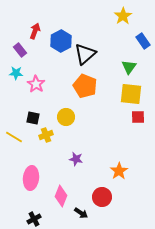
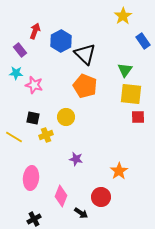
black triangle: rotated 35 degrees counterclockwise
green triangle: moved 4 px left, 3 px down
pink star: moved 2 px left, 1 px down; rotated 18 degrees counterclockwise
red circle: moved 1 px left
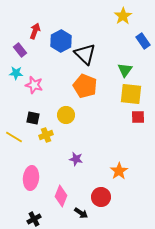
yellow circle: moved 2 px up
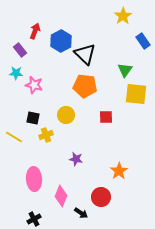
orange pentagon: rotated 15 degrees counterclockwise
yellow square: moved 5 px right
red square: moved 32 px left
pink ellipse: moved 3 px right, 1 px down; rotated 10 degrees counterclockwise
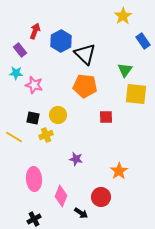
yellow circle: moved 8 px left
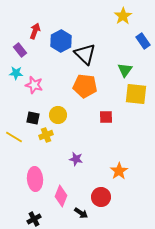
pink ellipse: moved 1 px right
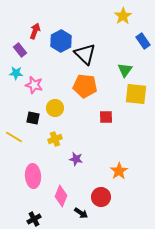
yellow circle: moved 3 px left, 7 px up
yellow cross: moved 9 px right, 4 px down
pink ellipse: moved 2 px left, 3 px up
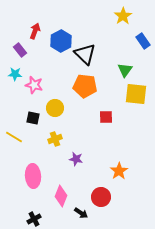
cyan star: moved 1 px left, 1 px down
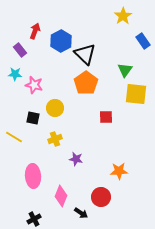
orange pentagon: moved 1 px right, 3 px up; rotated 30 degrees clockwise
orange star: rotated 30 degrees clockwise
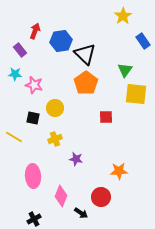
blue hexagon: rotated 20 degrees clockwise
